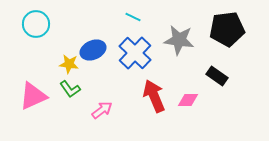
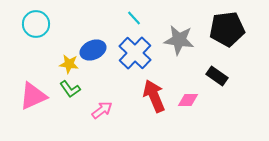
cyan line: moved 1 px right, 1 px down; rotated 21 degrees clockwise
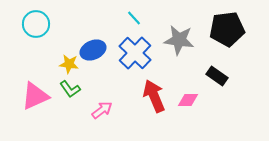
pink triangle: moved 2 px right
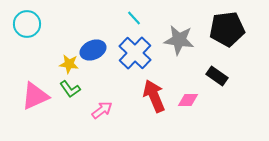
cyan circle: moved 9 px left
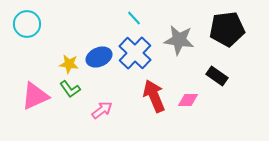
blue ellipse: moved 6 px right, 7 px down
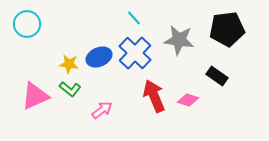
green L-shape: rotated 15 degrees counterclockwise
pink diamond: rotated 20 degrees clockwise
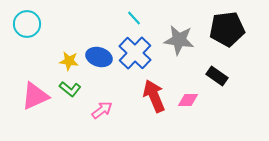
blue ellipse: rotated 40 degrees clockwise
yellow star: moved 3 px up
pink diamond: rotated 20 degrees counterclockwise
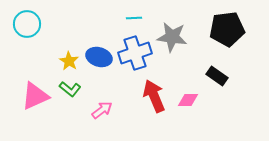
cyan line: rotated 49 degrees counterclockwise
gray star: moved 7 px left, 3 px up
blue cross: rotated 28 degrees clockwise
yellow star: rotated 24 degrees clockwise
